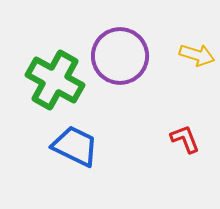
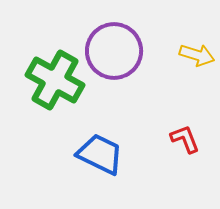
purple circle: moved 6 px left, 5 px up
blue trapezoid: moved 25 px right, 8 px down
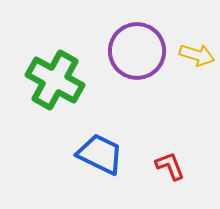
purple circle: moved 23 px right
red L-shape: moved 15 px left, 27 px down
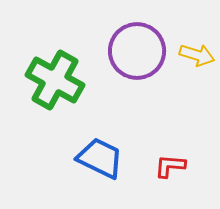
blue trapezoid: moved 4 px down
red L-shape: rotated 64 degrees counterclockwise
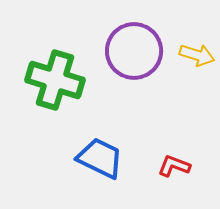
purple circle: moved 3 px left
green cross: rotated 12 degrees counterclockwise
red L-shape: moved 4 px right; rotated 16 degrees clockwise
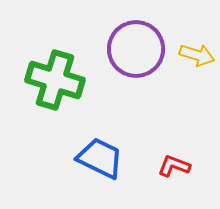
purple circle: moved 2 px right, 2 px up
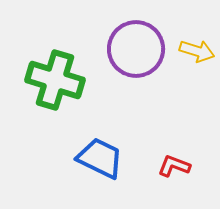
yellow arrow: moved 4 px up
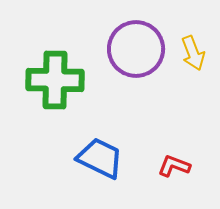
yellow arrow: moved 4 px left, 2 px down; rotated 52 degrees clockwise
green cross: rotated 16 degrees counterclockwise
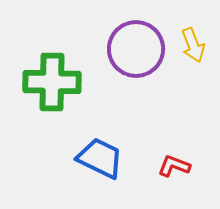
yellow arrow: moved 8 px up
green cross: moved 3 px left, 2 px down
